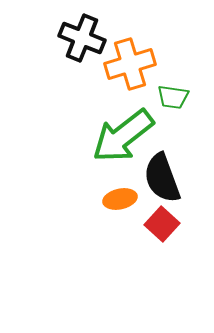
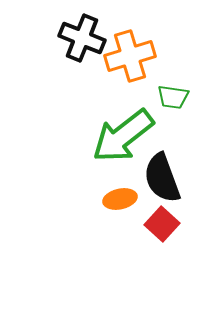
orange cross: moved 8 px up
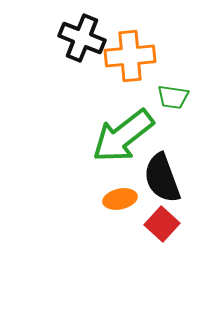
orange cross: rotated 12 degrees clockwise
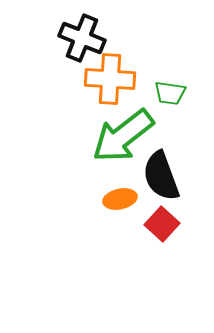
orange cross: moved 20 px left, 23 px down; rotated 9 degrees clockwise
green trapezoid: moved 3 px left, 4 px up
black semicircle: moved 1 px left, 2 px up
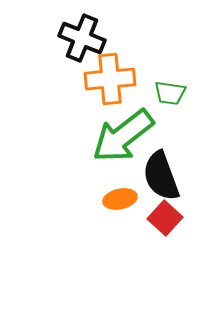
orange cross: rotated 9 degrees counterclockwise
red square: moved 3 px right, 6 px up
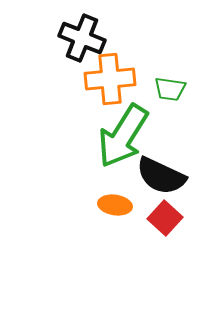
green trapezoid: moved 4 px up
green arrow: rotated 20 degrees counterclockwise
black semicircle: rotated 45 degrees counterclockwise
orange ellipse: moved 5 px left, 6 px down; rotated 20 degrees clockwise
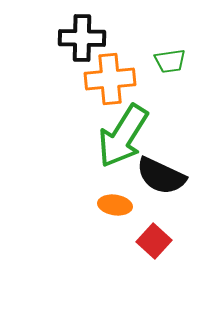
black cross: rotated 21 degrees counterclockwise
green trapezoid: moved 28 px up; rotated 16 degrees counterclockwise
red square: moved 11 px left, 23 px down
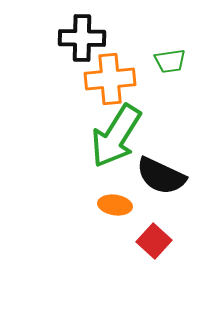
green arrow: moved 7 px left
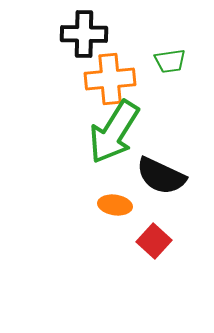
black cross: moved 2 px right, 4 px up
green arrow: moved 2 px left, 4 px up
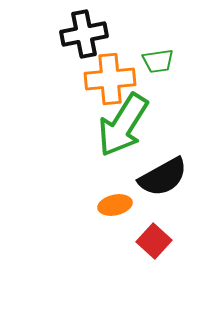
black cross: rotated 12 degrees counterclockwise
green trapezoid: moved 12 px left
green arrow: moved 9 px right, 7 px up
black semicircle: moved 2 px right, 1 px down; rotated 54 degrees counterclockwise
orange ellipse: rotated 20 degrees counterclockwise
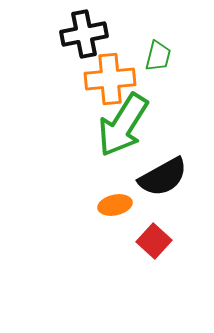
green trapezoid: moved 5 px up; rotated 68 degrees counterclockwise
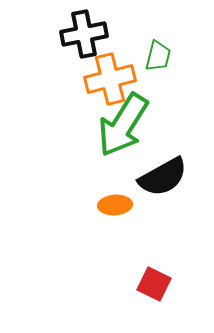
orange cross: rotated 9 degrees counterclockwise
orange ellipse: rotated 8 degrees clockwise
red square: moved 43 px down; rotated 16 degrees counterclockwise
